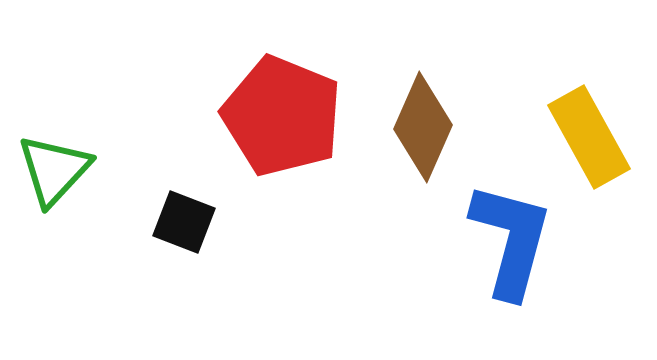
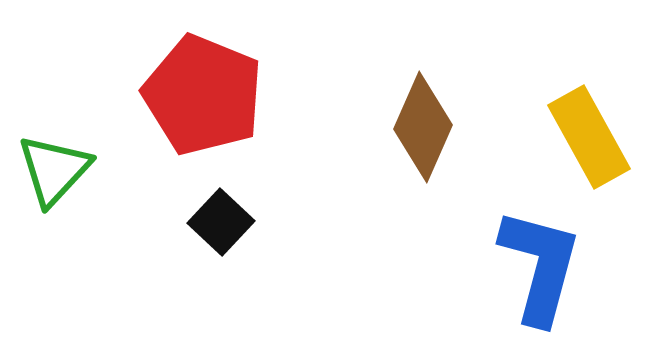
red pentagon: moved 79 px left, 21 px up
black square: moved 37 px right; rotated 22 degrees clockwise
blue L-shape: moved 29 px right, 26 px down
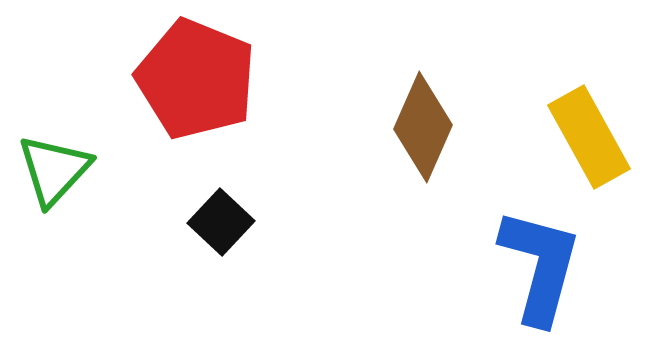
red pentagon: moved 7 px left, 16 px up
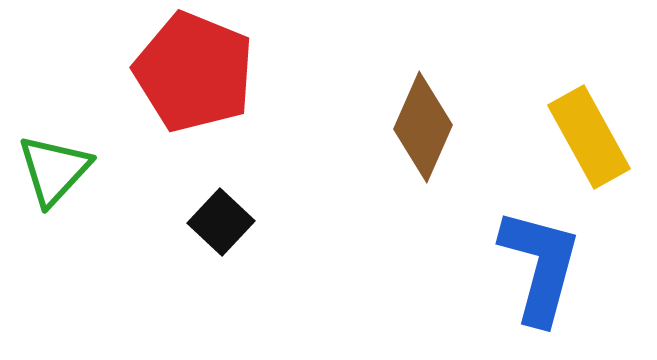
red pentagon: moved 2 px left, 7 px up
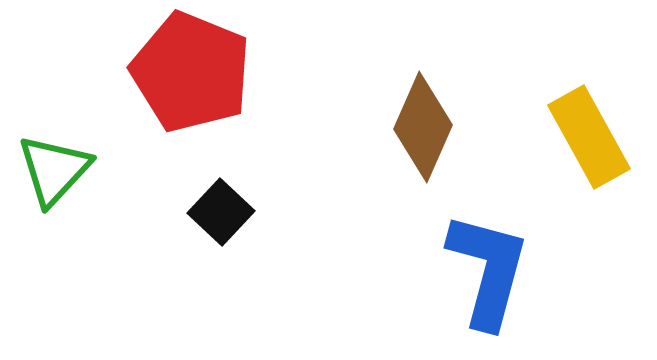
red pentagon: moved 3 px left
black square: moved 10 px up
blue L-shape: moved 52 px left, 4 px down
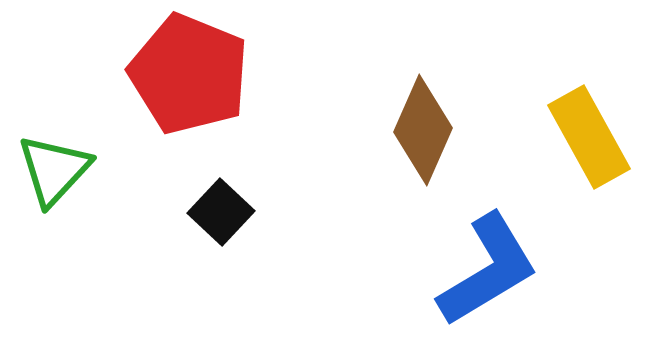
red pentagon: moved 2 px left, 2 px down
brown diamond: moved 3 px down
blue L-shape: rotated 44 degrees clockwise
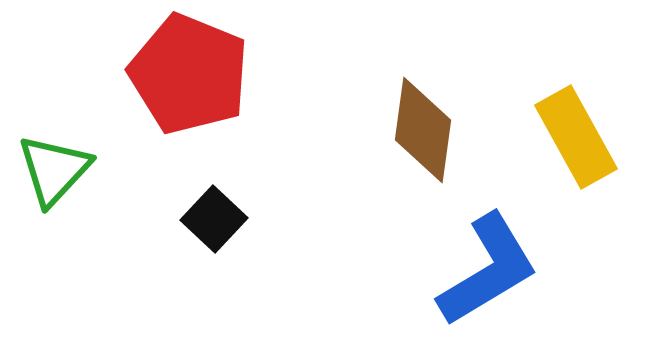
brown diamond: rotated 16 degrees counterclockwise
yellow rectangle: moved 13 px left
black square: moved 7 px left, 7 px down
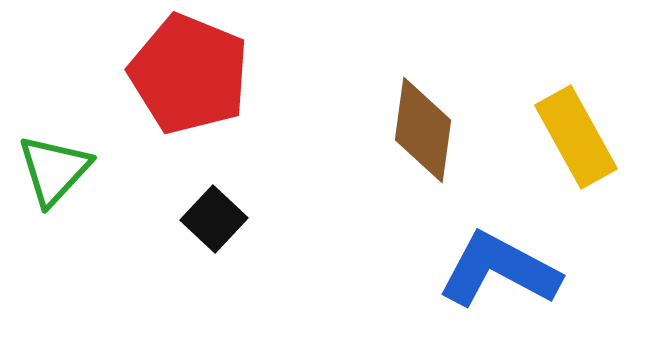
blue L-shape: moved 11 px right; rotated 121 degrees counterclockwise
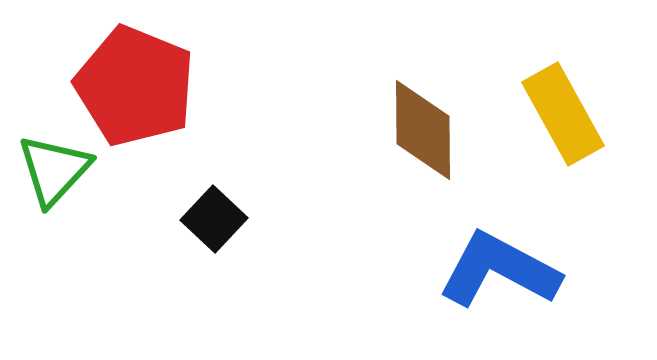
red pentagon: moved 54 px left, 12 px down
brown diamond: rotated 8 degrees counterclockwise
yellow rectangle: moved 13 px left, 23 px up
